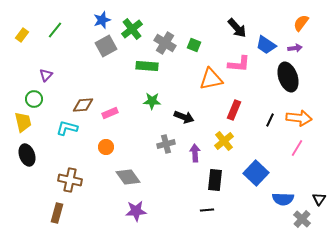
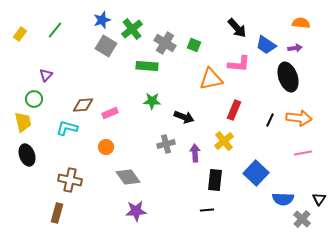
orange semicircle at (301, 23): rotated 60 degrees clockwise
yellow rectangle at (22, 35): moved 2 px left, 1 px up
gray square at (106, 46): rotated 30 degrees counterclockwise
pink line at (297, 148): moved 6 px right, 5 px down; rotated 48 degrees clockwise
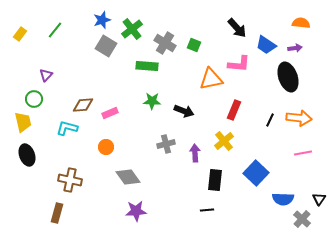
black arrow at (184, 117): moved 6 px up
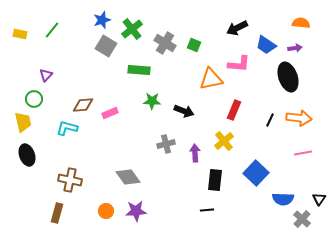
black arrow at (237, 28): rotated 105 degrees clockwise
green line at (55, 30): moved 3 px left
yellow rectangle at (20, 34): rotated 64 degrees clockwise
green rectangle at (147, 66): moved 8 px left, 4 px down
orange circle at (106, 147): moved 64 px down
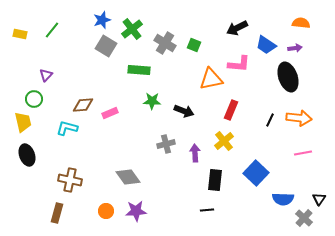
red rectangle at (234, 110): moved 3 px left
gray cross at (302, 219): moved 2 px right, 1 px up
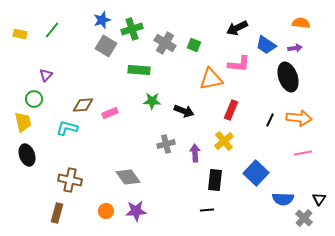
green cross at (132, 29): rotated 20 degrees clockwise
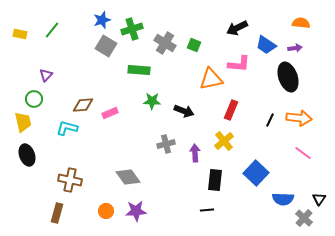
pink line at (303, 153): rotated 48 degrees clockwise
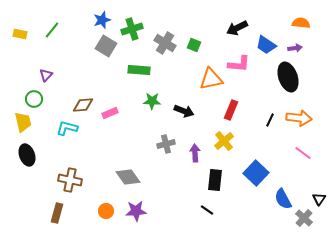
blue semicircle at (283, 199): rotated 60 degrees clockwise
black line at (207, 210): rotated 40 degrees clockwise
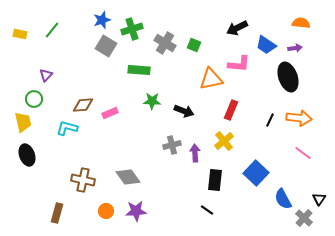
gray cross at (166, 144): moved 6 px right, 1 px down
brown cross at (70, 180): moved 13 px right
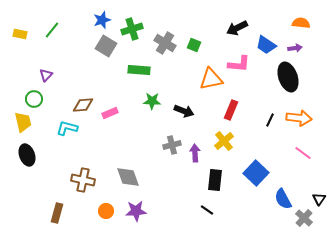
gray diamond at (128, 177): rotated 15 degrees clockwise
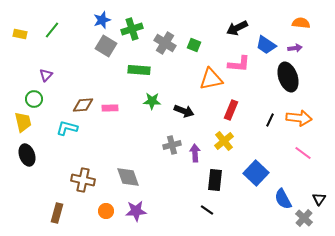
pink rectangle at (110, 113): moved 5 px up; rotated 21 degrees clockwise
